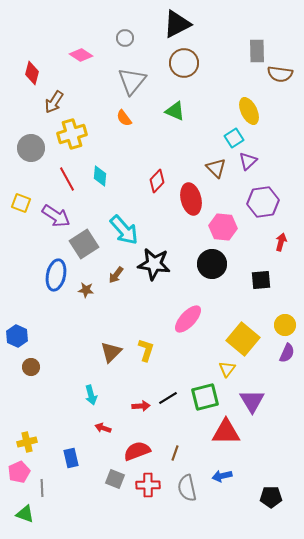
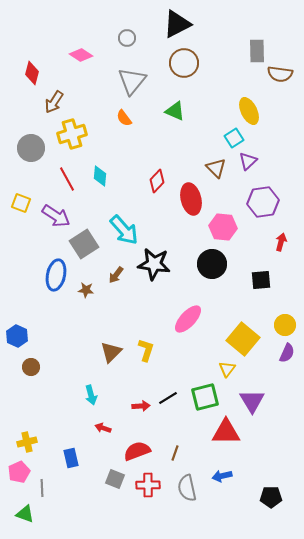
gray circle at (125, 38): moved 2 px right
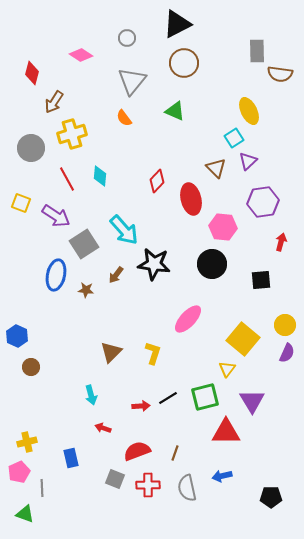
yellow L-shape at (146, 350): moved 7 px right, 3 px down
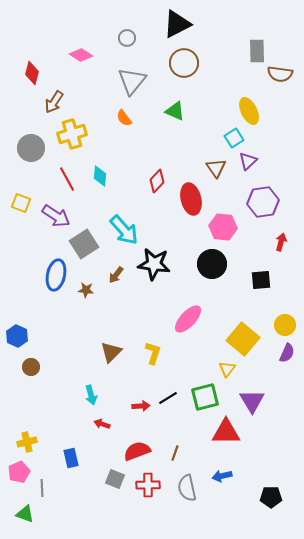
brown triangle at (216, 168): rotated 10 degrees clockwise
red arrow at (103, 428): moved 1 px left, 4 px up
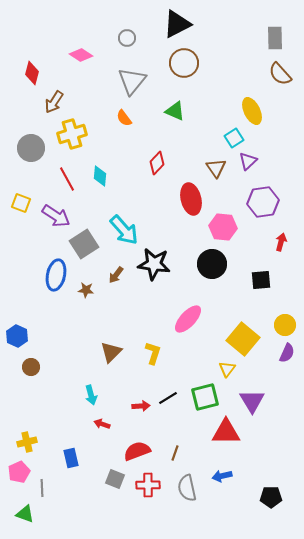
gray rectangle at (257, 51): moved 18 px right, 13 px up
brown semicircle at (280, 74): rotated 40 degrees clockwise
yellow ellipse at (249, 111): moved 3 px right
red diamond at (157, 181): moved 18 px up
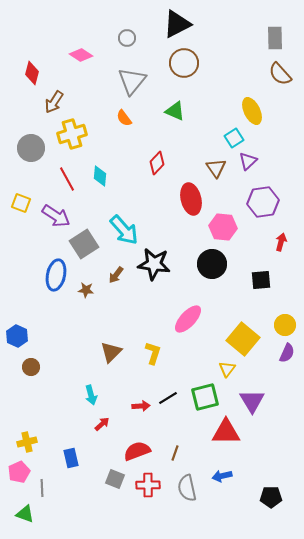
red arrow at (102, 424): rotated 119 degrees clockwise
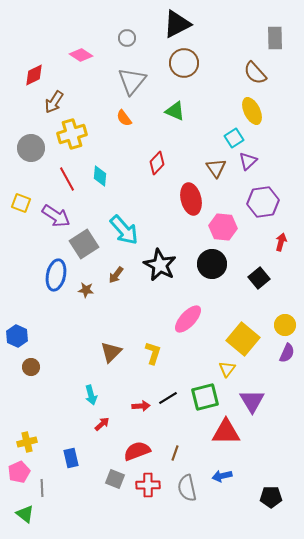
red diamond at (32, 73): moved 2 px right, 2 px down; rotated 50 degrees clockwise
brown semicircle at (280, 74): moved 25 px left, 1 px up
black star at (154, 264): moved 6 px right, 1 px down; rotated 20 degrees clockwise
black square at (261, 280): moved 2 px left, 2 px up; rotated 35 degrees counterclockwise
green triangle at (25, 514): rotated 18 degrees clockwise
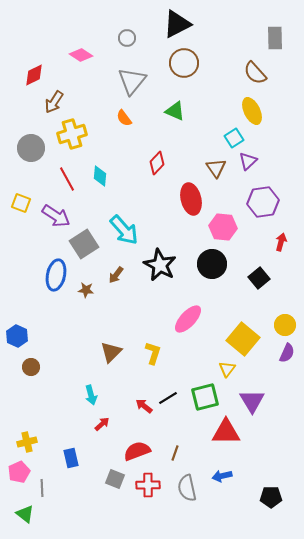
red arrow at (141, 406): moved 3 px right; rotated 138 degrees counterclockwise
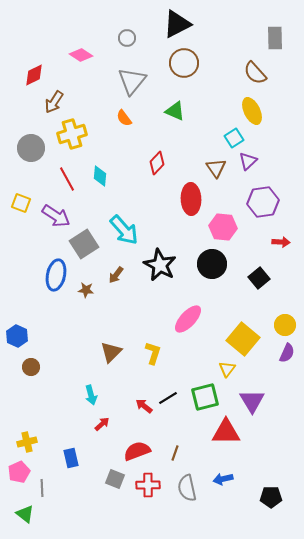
red ellipse at (191, 199): rotated 12 degrees clockwise
red arrow at (281, 242): rotated 78 degrees clockwise
blue arrow at (222, 476): moved 1 px right, 3 px down
